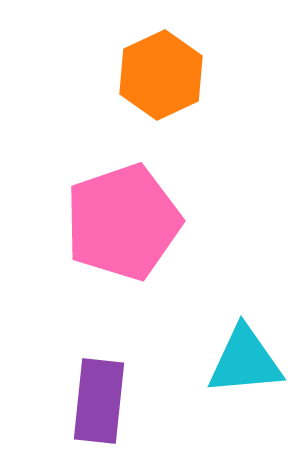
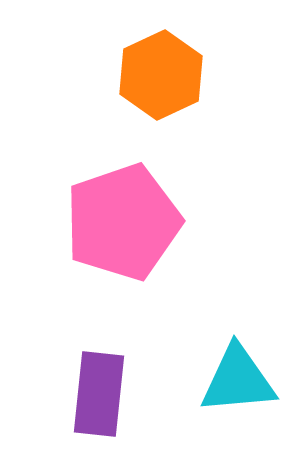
cyan triangle: moved 7 px left, 19 px down
purple rectangle: moved 7 px up
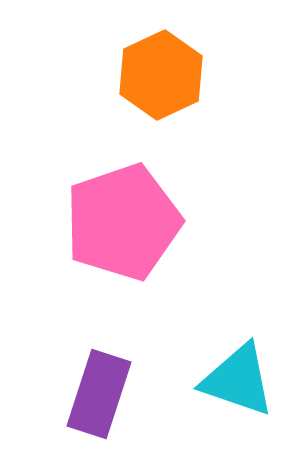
cyan triangle: rotated 24 degrees clockwise
purple rectangle: rotated 12 degrees clockwise
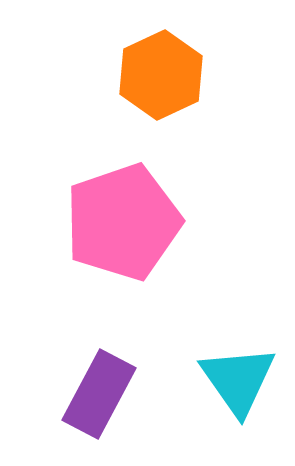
cyan triangle: rotated 36 degrees clockwise
purple rectangle: rotated 10 degrees clockwise
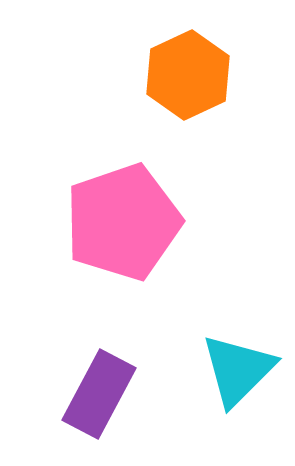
orange hexagon: moved 27 px right
cyan triangle: moved 10 px up; rotated 20 degrees clockwise
